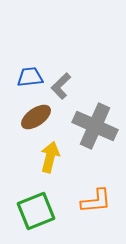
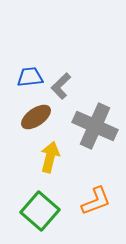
orange L-shape: rotated 16 degrees counterclockwise
green square: moved 4 px right; rotated 27 degrees counterclockwise
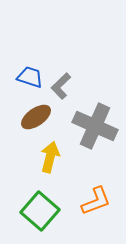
blue trapezoid: rotated 24 degrees clockwise
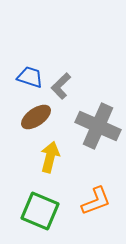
gray cross: moved 3 px right
green square: rotated 18 degrees counterclockwise
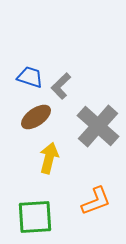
gray cross: rotated 18 degrees clockwise
yellow arrow: moved 1 px left, 1 px down
green square: moved 5 px left, 6 px down; rotated 27 degrees counterclockwise
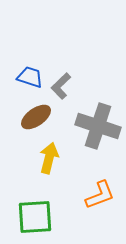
gray cross: rotated 24 degrees counterclockwise
orange L-shape: moved 4 px right, 6 px up
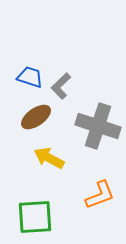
yellow arrow: rotated 76 degrees counterclockwise
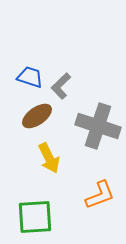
brown ellipse: moved 1 px right, 1 px up
yellow arrow: rotated 144 degrees counterclockwise
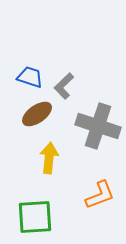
gray L-shape: moved 3 px right
brown ellipse: moved 2 px up
yellow arrow: rotated 148 degrees counterclockwise
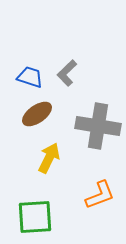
gray L-shape: moved 3 px right, 13 px up
gray cross: rotated 9 degrees counterclockwise
yellow arrow: rotated 20 degrees clockwise
